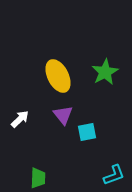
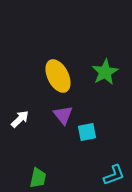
green trapezoid: rotated 10 degrees clockwise
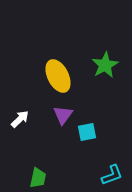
green star: moved 7 px up
purple triangle: rotated 15 degrees clockwise
cyan L-shape: moved 2 px left
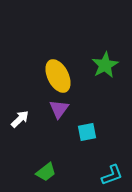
purple triangle: moved 4 px left, 6 px up
green trapezoid: moved 8 px right, 6 px up; rotated 40 degrees clockwise
